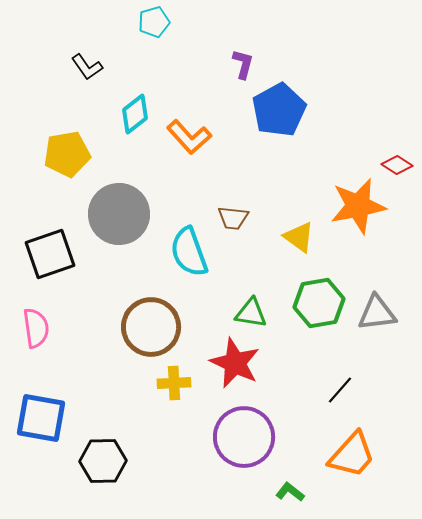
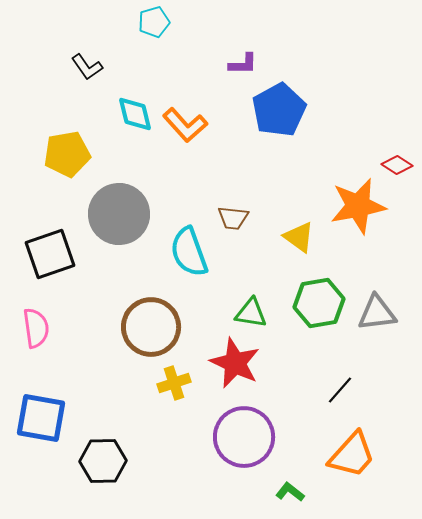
purple L-shape: rotated 76 degrees clockwise
cyan diamond: rotated 66 degrees counterclockwise
orange L-shape: moved 4 px left, 12 px up
yellow cross: rotated 16 degrees counterclockwise
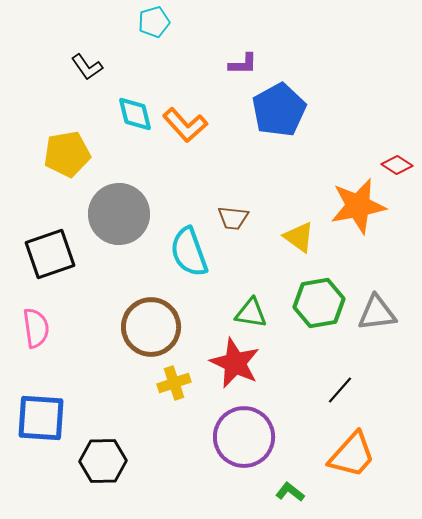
blue square: rotated 6 degrees counterclockwise
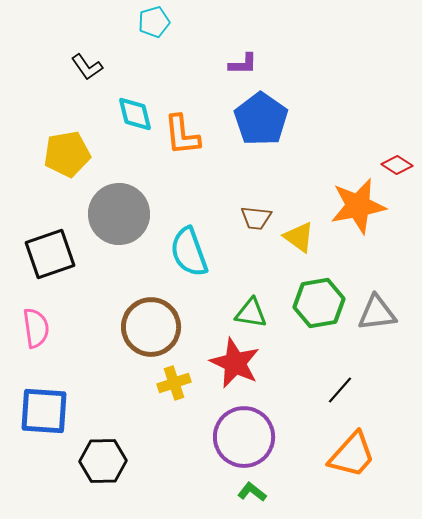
blue pentagon: moved 18 px left, 9 px down; rotated 8 degrees counterclockwise
orange L-shape: moved 3 px left, 10 px down; rotated 36 degrees clockwise
brown trapezoid: moved 23 px right
blue square: moved 3 px right, 7 px up
green L-shape: moved 38 px left
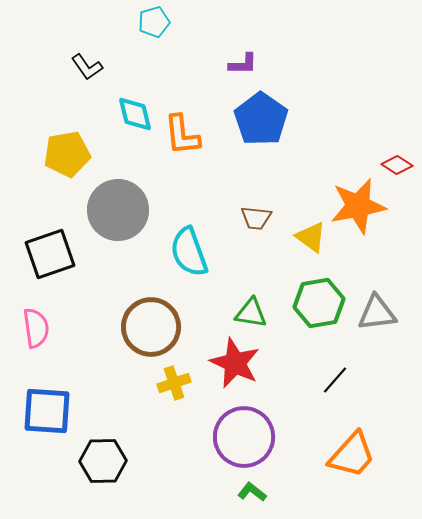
gray circle: moved 1 px left, 4 px up
yellow triangle: moved 12 px right
black line: moved 5 px left, 10 px up
blue square: moved 3 px right
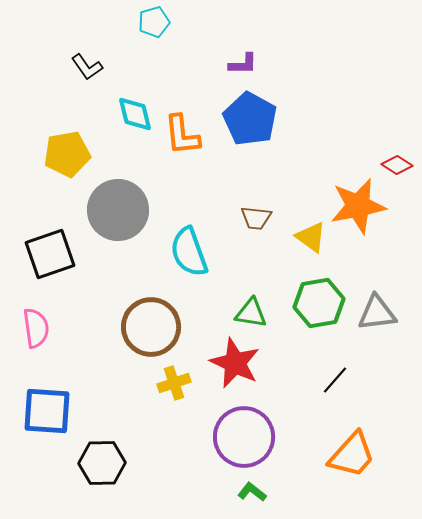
blue pentagon: moved 11 px left; rotated 6 degrees counterclockwise
black hexagon: moved 1 px left, 2 px down
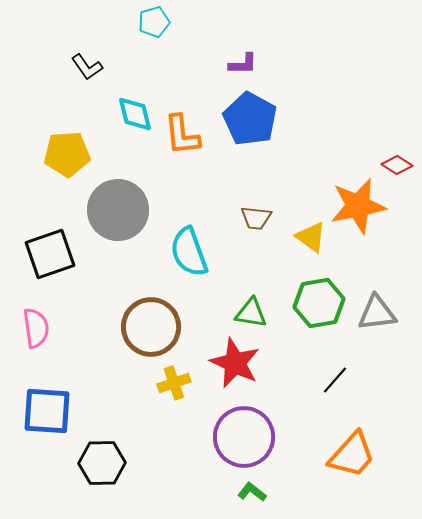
yellow pentagon: rotated 6 degrees clockwise
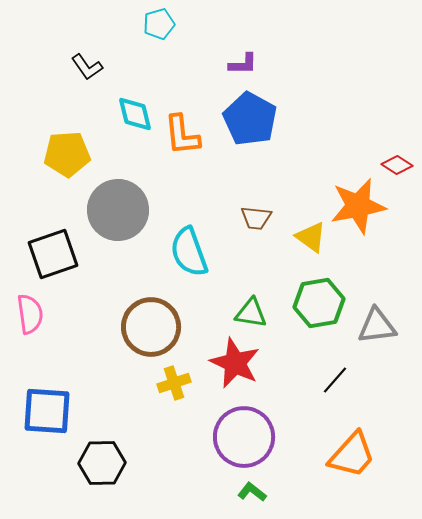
cyan pentagon: moved 5 px right, 2 px down
black square: moved 3 px right
gray triangle: moved 13 px down
pink semicircle: moved 6 px left, 14 px up
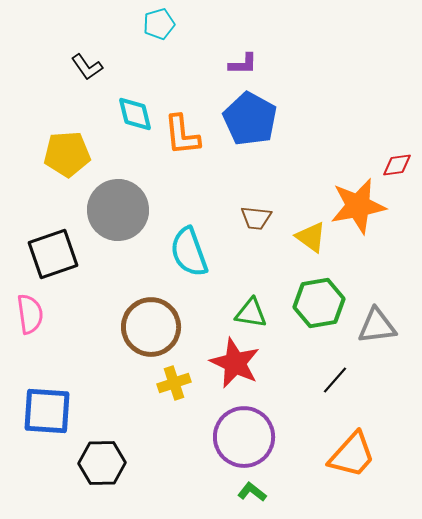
red diamond: rotated 40 degrees counterclockwise
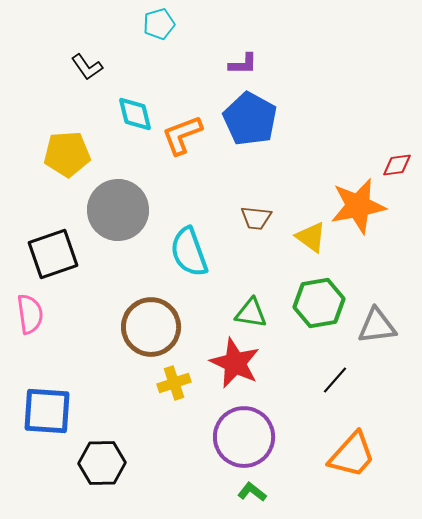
orange L-shape: rotated 75 degrees clockwise
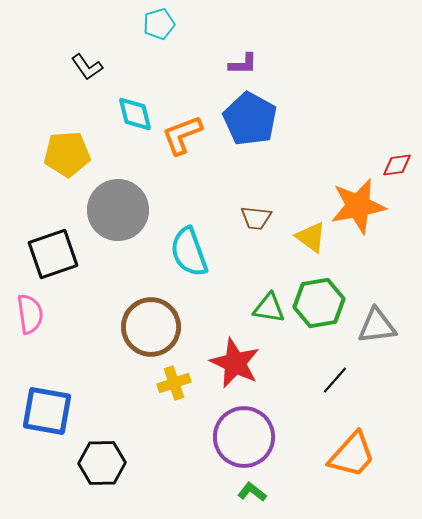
green triangle: moved 18 px right, 5 px up
blue square: rotated 6 degrees clockwise
